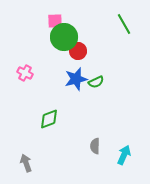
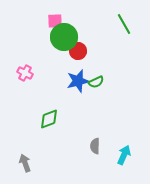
blue star: moved 2 px right, 2 px down
gray arrow: moved 1 px left
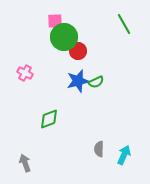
gray semicircle: moved 4 px right, 3 px down
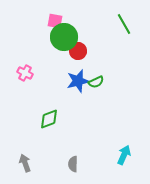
pink square: rotated 14 degrees clockwise
gray semicircle: moved 26 px left, 15 px down
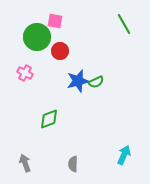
green circle: moved 27 px left
red circle: moved 18 px left
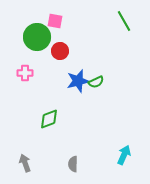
green line: moved 3 px up
pink cross: rotated 28 degrees counterclockwise
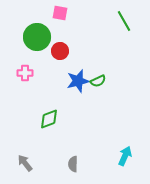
pink square: moved 5 px right, 8 px up
green semicircle: moved 2 px right, 1 px up
cyan arrow: moved 1 px right, 1 px down
gray arrow: rotated 18 degrees counterclockwise
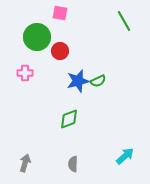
green diamond: moved 20 px right
cyan arrow: rotated 24 degrees clockwise
gray arrow: rotated 54 degrees clockwise
